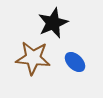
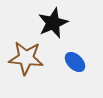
brown star: moved 7 px left
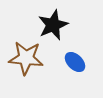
black star: moved 2 px down
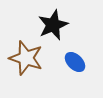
brown star: rotated 12 degrees clockwise
